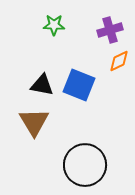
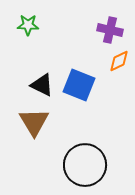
green star: moved 26 px left
purple cross: rotated 30 degrees clockwise
black triangle: rotated 15 degrees clockwise
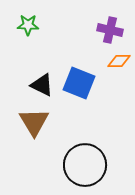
orange diamond: rotated 25 degrees clockwise
blue square: moved 2 px up
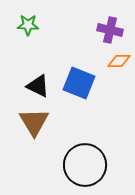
black triangle: moved 4 px left, 1 px down
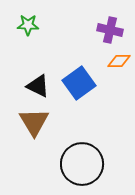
blue square: rotated 32 degrees clockwise
black circle: moved 3 px left, 1 px up
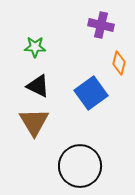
green star: moved 7 px right, 22 px down
purple cross: moved 9 px left, 5 px up
orange diamond: moved 2 px down; rotated 75 degrees counterclockwise
blue square: moved 12 px right, 10 px down
black circle: moved 2 px left, 2 px down
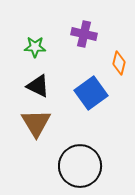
purple cross: moved 17 px left, 9 px down
brown triangle: moved 2 px right, 1 px down
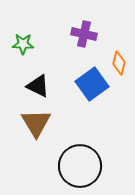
green star: moved 12 px left, 3 px up
blue square: moved 1 px right, 9 px up
